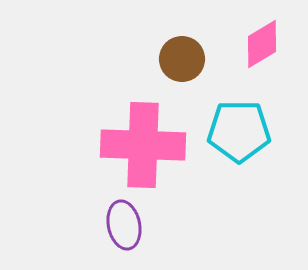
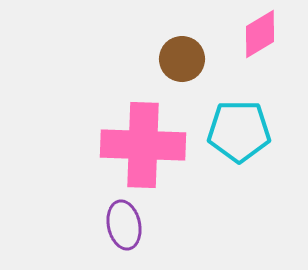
pink diamond: moved 2 px left, 10 px up
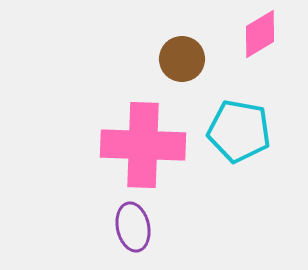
cyan pentagon: rotated 10 degrees clockwise
purple ellipse: moved 9 px right, 2 px down
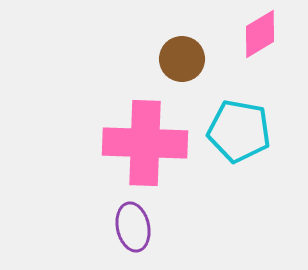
pink cross: moved 2 px right, 2 px up
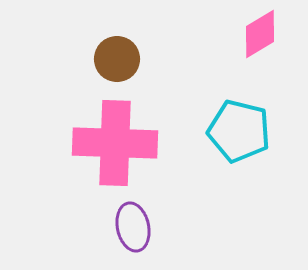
brown circle: moved 65 px left
cyan pentagon: rotated 4 degrees clockwise
pink cross: moved 30 px left
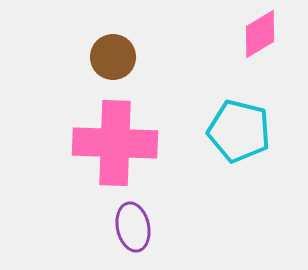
brown circle: moved 4 px left, 2 px up
